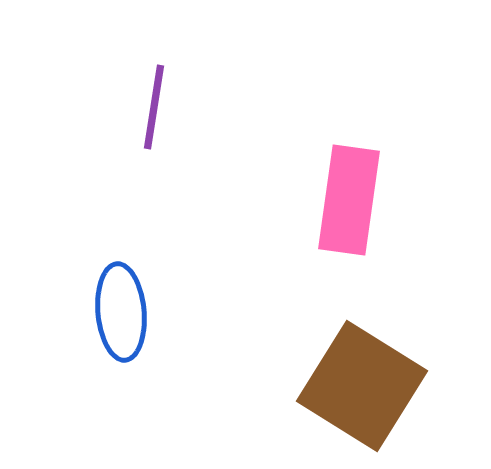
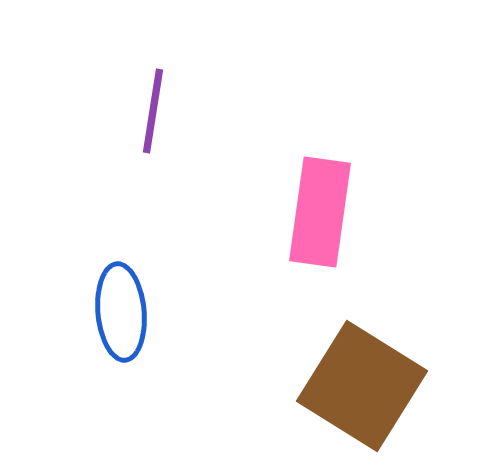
purple line: moved 1 px left, 4 px down
pink rectangle: moved 29 px left, 12 px down
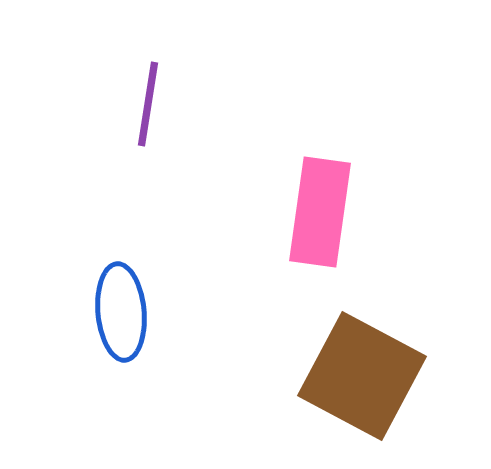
purple line: moved 5 px left, 7 px up
brown square: moved 10 px up; rotated 4 degrees counterclockwise
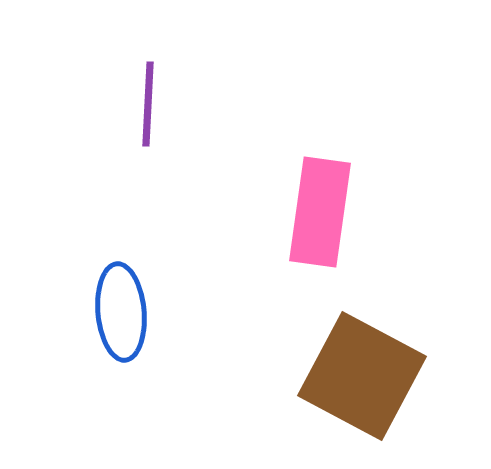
purple line: rotated 6 degrees counterclockwise
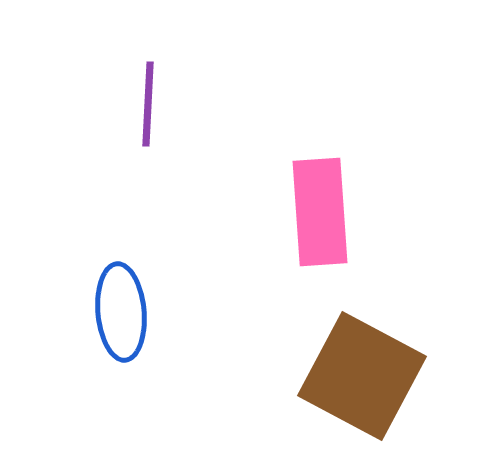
pink rectangle: rotated 12 degrees counterclockwise
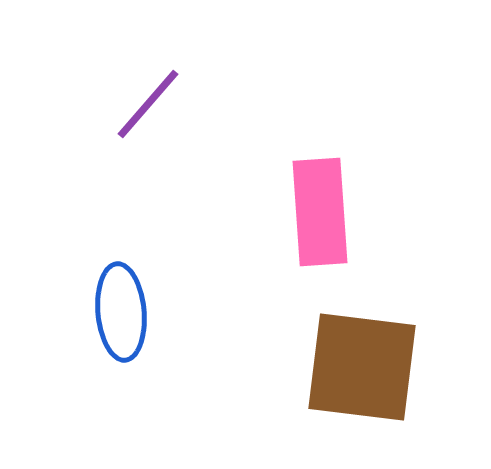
purple line: rotated 38 degrees clockwise
brown square: moved 9 px up; rotated 21 degrees counterclockwise
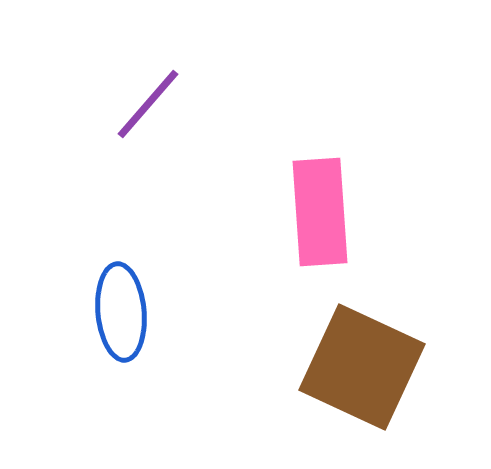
brown square: rotated 18 degrees clockwise
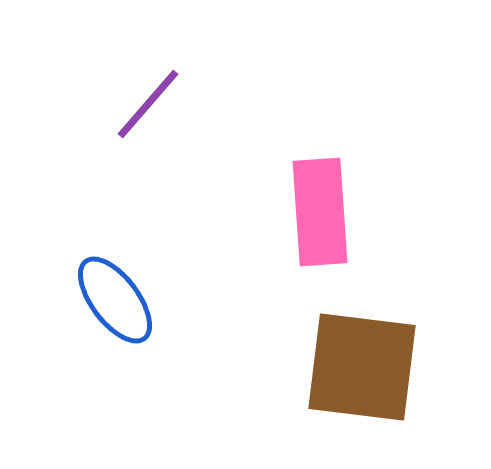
blue ellipse: moved 6 px left, 12 px up; rotated 32 degrees counterclockwise
brown square: rotated 18 degrees counterclockwise
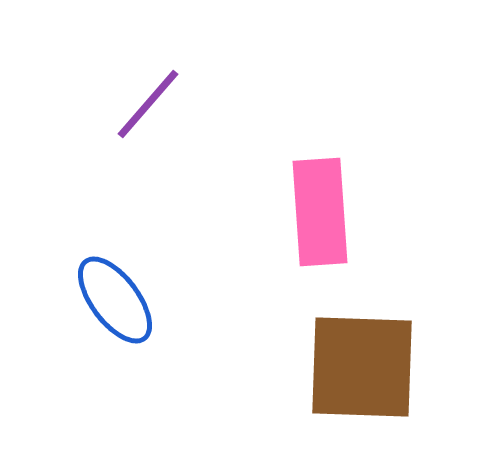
brown square: rotated 5 degrees counterclockwise
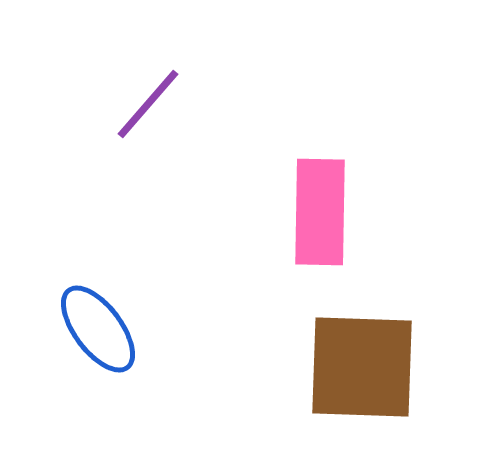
pink rectangle: rotated 5 degrees clockwise
blue ellipse: moved 17 px left, 29 px down
